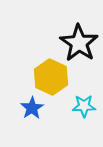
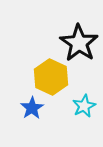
cyan star: rotated 25 degrees counterclockwise
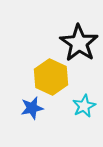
blue star: rotated 20 degrees clockwise
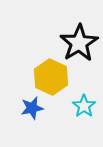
black star: rotated 6 degrees clockwise
cyan star: rotated 10 degrees counterclockwise
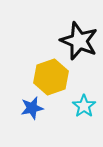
black star: moved 2 px up; rotated 18 degrees counterclockwise
yellow hexagon: rotated 16 degrees clockwise
